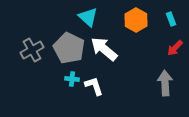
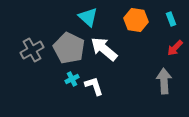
orange hexagon: rotated 20 degrees counterclockwise
cyan cross: rotated 32 degrees counterclockwise
gray arrow: moved 1 px left, 2 px up
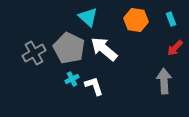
gray cross: moved 2 px right, 3 px down
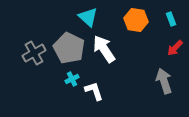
white arrow: rotated 16 degrees clockwise
gray arrow: rotated 15 degrees counterclockwise
white L-shape: moved 5 px down
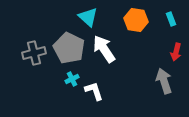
red arrow: moved 1 px right, 4 px down; rotated 30 degrees counterclockwise
gray cross: rotated 15 degrees clockwise
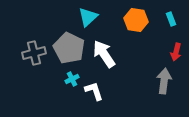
cyan triangle: rotated 35 degrees clockwise
white arrow: moved 5 px down
gray arrow: rotated 25 degrees clockwise
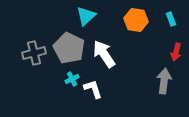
cyan triangle: moved 2 px left, 1 px up
white L-shape: moved 1 px left, 2 px up
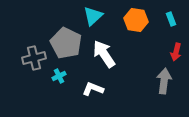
cyan triangle: moved 7 px right
gray pentagon: moved 3 px left, 5 px up
gray cross: moved 5 px down
cyan cross: moved 13 px left, 3 px up
white L-shape: rotated 50 degrees counterclockwise
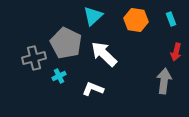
white arrow: rotated 12 degrees counterclockwise
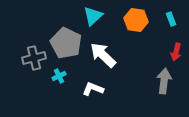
white arrow: moved 1 px left, 1 px down
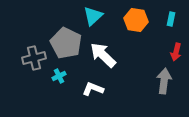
cyan rectangle: rotated 32 degrees clockwise
